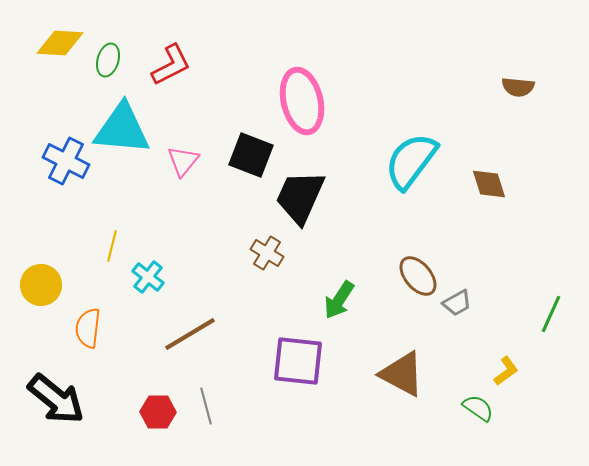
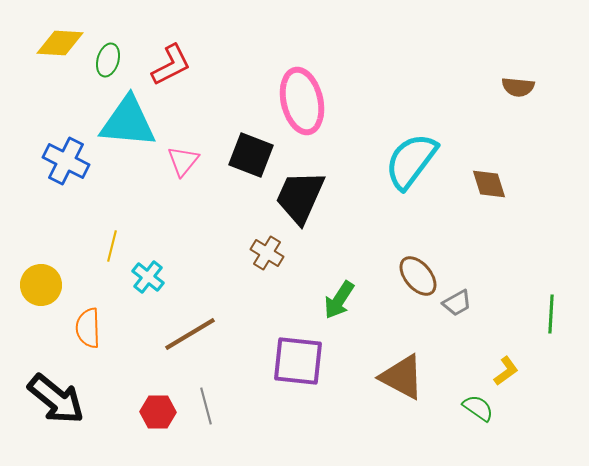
cyan triangle: moved 6 px right, 7 px up
green line: rotated 21 degrees counterclockwise
orange semicircle: rotated 9 degrees counterclockwise
brown triangle: moved 3 px down
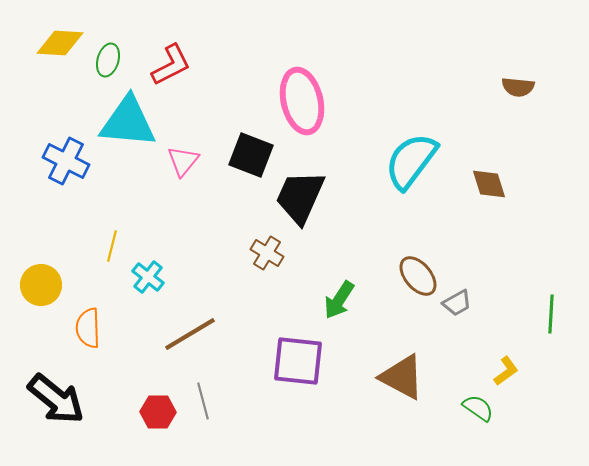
gray line: moved 3 px left, 5 px up
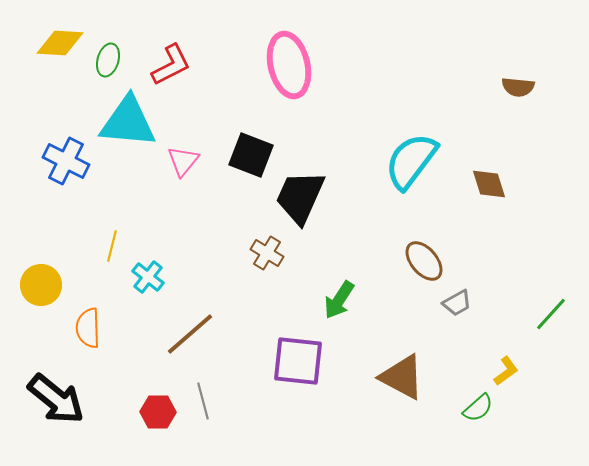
pink ellipse: moved 13 px left, 36 px up
brown ellipse: moved 6 px right, 15 px up
green line: rotated 39 degrees clockwise
brown line: rotated 10 degrees counterclockwise
green semicircle: rotated 104 degrees clockwise
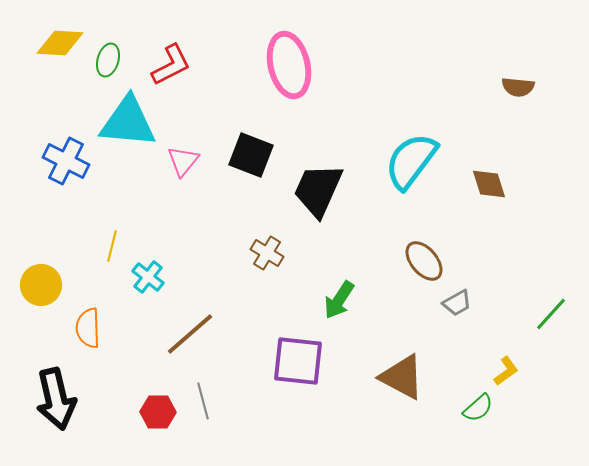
black trapezoid: moved 18 px right, 7 px up
black arrow: rotated 38 degrees clockwise
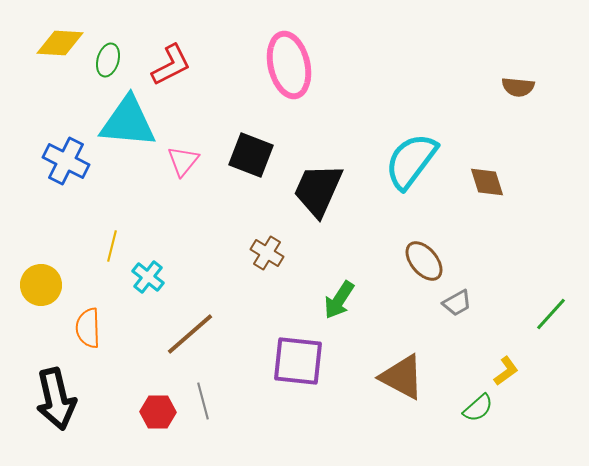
brown diamond: moved 2 px left, 2 px up
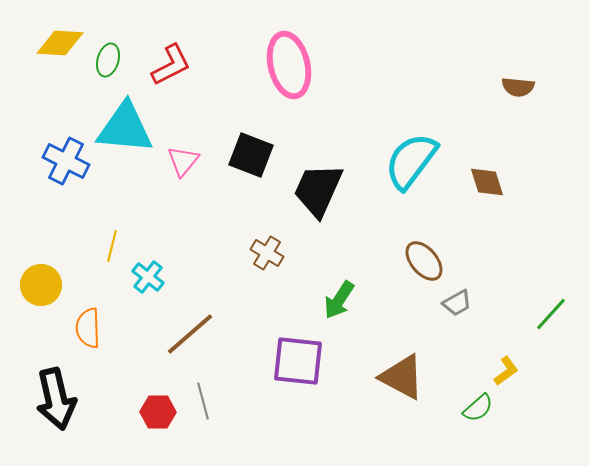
cyan triangle: moved 3 px left, 6 px down
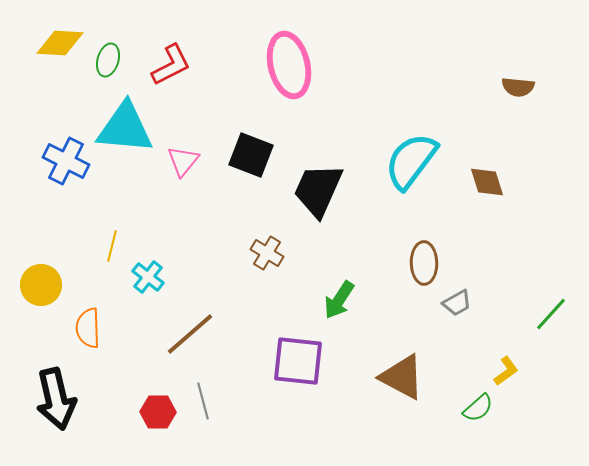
brown ellipse: moved 2 px down; rotated 39 degrees clockwise
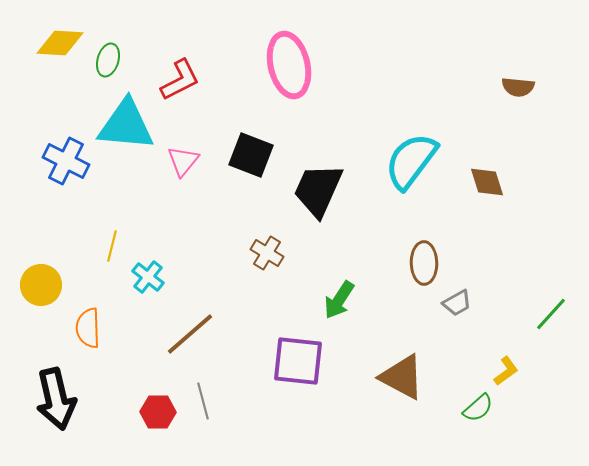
red L-shape: moved 9 px right, 15 px down
cyan triangle: moved 1 px right, 3 px up
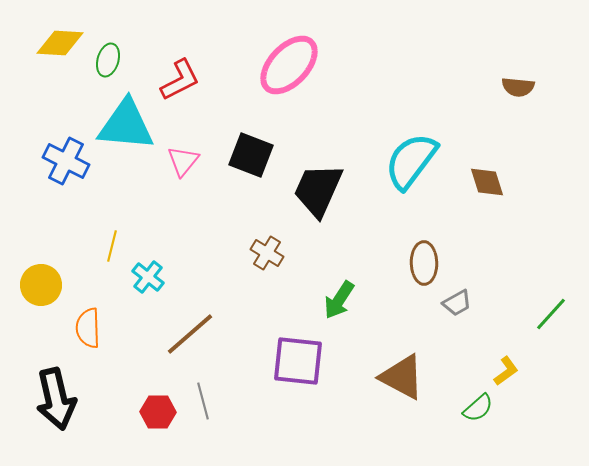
pink ellipse: rotated 56 degrees clockwise
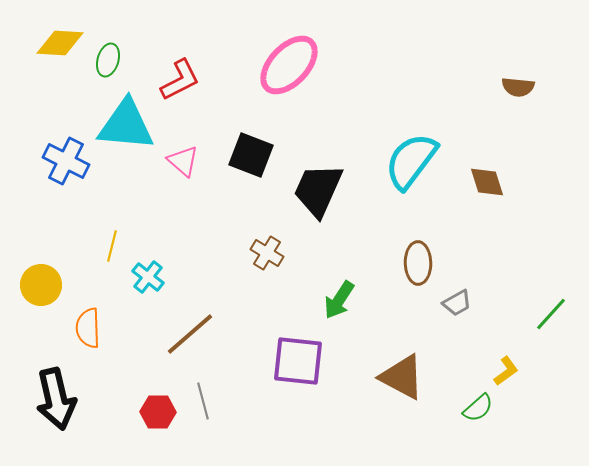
pink triangle: rotated 28 degrees counterclockwise
brown ellipse: moved 6 px left
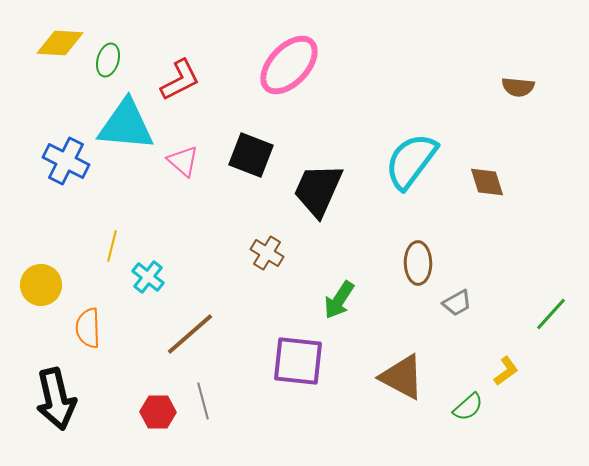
green semicircle: moved 10 px left, 1 px up
